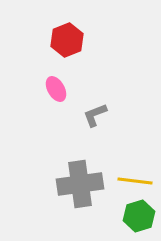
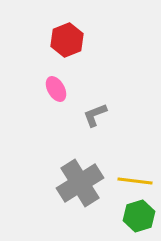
gray cross: moved 1 px up; rotated 24 degrees counterclockwise
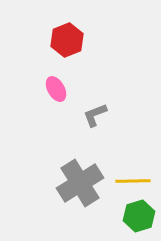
yellow line: moved 2 px left; rotated 8 degrees counterclockwise
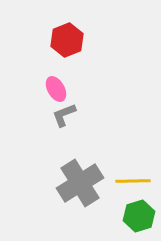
gray L-shape: moved 31 px left
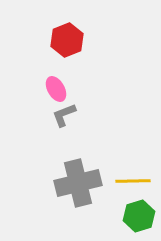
gray cross: moved 2 px left; rotated 18 degrees clockwise
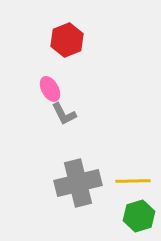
pink ellipse: moved 6 px left
gray L-shape: moved 1 px up; rotated 96 degrees counterclockwise
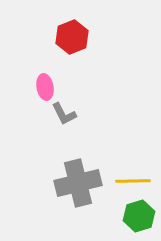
red hexagon: moved 5 px right, 3 px up
pink ellipse: moved 5 px left, 2 px up; rotated 20 degrees clockwise
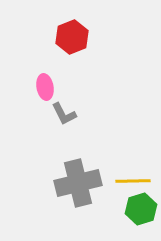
green hexagon: moved 2 px right, 7 px up
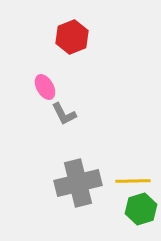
pink ellipse: rotated 20 degrees counterclockwise
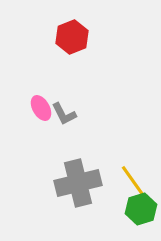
pink ellipse: moved 4 px left, 21 px down
yellow line: rotated 56 degrees clockwise
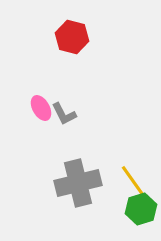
red hexagon: rotated 24 degrees counterclockwise
